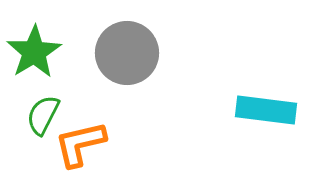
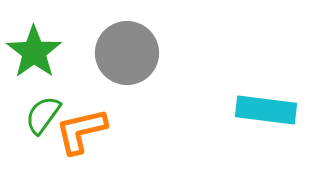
green star: rotated 4 degrees counterclockwise
green semicircle: rotated 9 degrees clockwise
orange L-shape: moved 1 px right, 13 px up
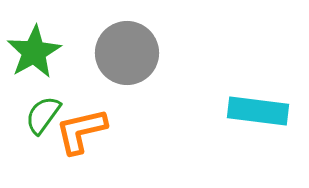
green star: rotated 6 degrees clockwise
cyan rectangle: moved 8 px left, 1 px down
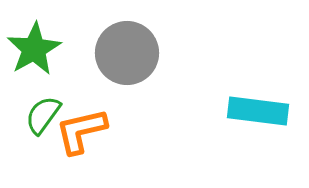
green star: moved 3 px up
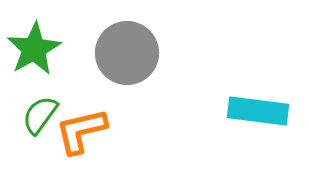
green semicircle: moved 3 px left
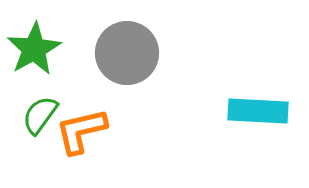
cyan rectangle: rotated 4 degrees counterclockwise
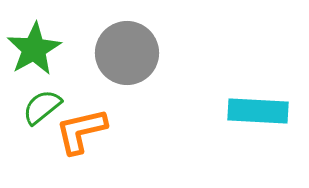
green semicircle: moved 2 px right, 8 px up; rotated 15 degrees clockwise
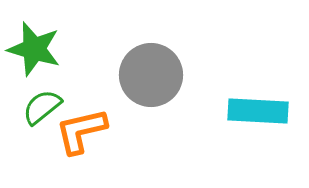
green star: rotated 26 degrees counterclockwise
gray circle: moved 24 px right, 22 px down
